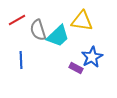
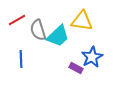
blue line: moved 1 px up
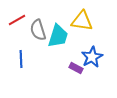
cyan trapezoid: rotated 30 degrees counterclockwise
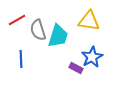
yellow triangle: moved 7 px right
